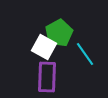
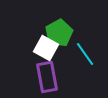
white square: moved 2 px right, 1 px down
purple rectangle: rotated 12 degrees counterclockwise
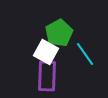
white square: moved 4 px down
purple rectangle: moved 1 px up; rotated 12 degrees clockwise
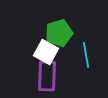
green pentagon: rotated 12 degrees clockwise
cyan line: moved 1 px right, 1 px down; rotated 25 degrees clockwise
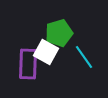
cyan line: moved 2 px left, 2 px down; rotated 25 degrees counterclockwise
purple rectangle: moved 19 px left, 12 px up
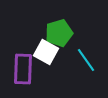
cyan line: moved 2 px right, 3 px down
purple rectangle: moved 5 px left, 5 px down
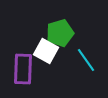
green pentagon: moved 1 px right
white square: moved 1 px up
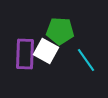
green pentagon: moved 2 px up; rotated 20 degrees clockwise
purple rectangle: moved 2 px right, 15 px up
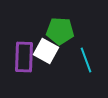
purple rectangle: moved 1 px left, 3 px down
cyan line: rotated 15 degrees clockwise
